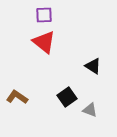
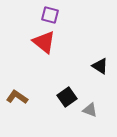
purple square: moved 6 px right; rotated 18 degrees clockwise
black triangle: moved 7 px right
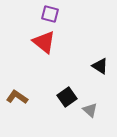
purple square: moved 1 px up
gray triangle: rotated 21 degrees clockwise
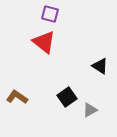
gray triangle: rotated 49 degrees clockwise
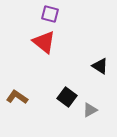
black square: rotated 18 degrees counterclockwise
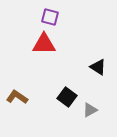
purple square: moved 3 px down
red triangle: moved 2 px down; rotated 40 degrees counterclockwise
black triangle: moved 2 px left, 1 px down
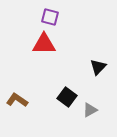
black triangle: rotated 42 degrees clockwise
brown L-shape: moved 3 px down
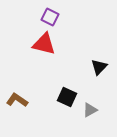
purple square: rotated 12 degrees clockwise
red triangle: rotated 15 degrees clockwise
black triangle: moved 1 px right
black square: rotated 12 degrees counterclockwise
